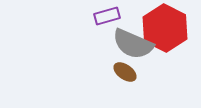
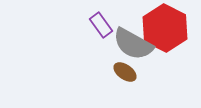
purple rectangle: moved 6 px left, 9 px down; rotated 70 degrees clockwise
gray semicircle: rotated 6 degrees clockwise
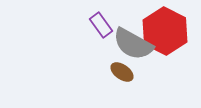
red hexagon: moved 3 px down
brown ellipse: moved 3 px left
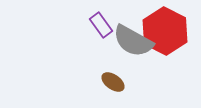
gray semicircle: moved 3 px up
brown ellipse: moved 9 px left, 10 px down
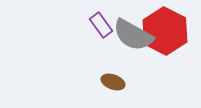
gray semicircle: moved 6 px up
brown ellipse: rotated 15 degrees counterclockwise
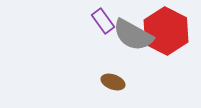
purple rectangle: moved 2 px right, 4 px up
red hexagon: moved 1 px right
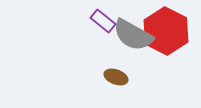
purple rectangle: rotated 15 degrees counterclockwise
brown ellipse: moved 3 px right, 5 px up
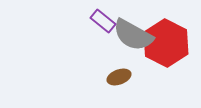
red hexagon: moved 12 px down
brown ellipse: moved 3 px right; rotated 40 degrees counterclockwise
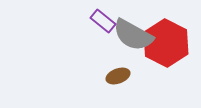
brown ellipse: moved 1 px left, 1 px up
